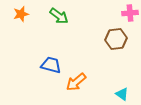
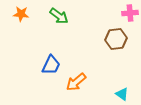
orange star: rotated 21 degrees clockwise
blue trapezoid: rotated 100 degrees clockwise
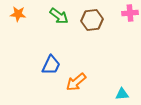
orange star: moved 3 px left
brown hexagon: moved 24 px left, 19 px up
cyan triangle: rotated 40 degrees counterclockwise
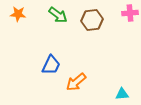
green arrow: moved 1 px left, 1 px up
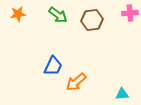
orange star: rotated 14 degrees counterclockwise
blue trapezoid: moved 2 px right, 1 px down
